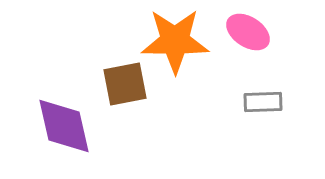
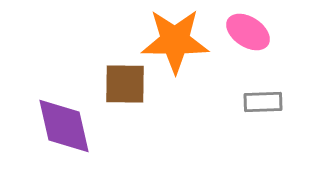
brown square: rotated 12 degrees clockwise
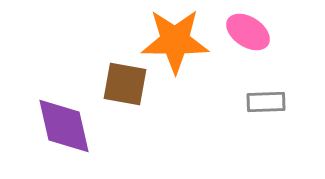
brown square: rotated 9 degrees clockwise
gray rectangle: moved 3 px right
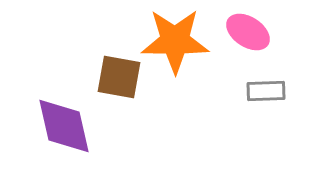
brown square: moved 6 px left, 7 px up
gray rectangle: moved 11 px up
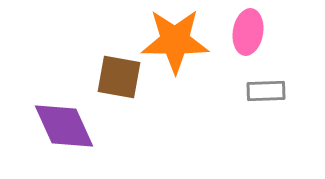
pink ellipse: rotated 66 degrees clockwise
purple diamond: rotated 12 degrees counterclockwise
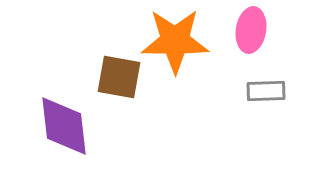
pink ellipse: moved 3 px right, 2 px up
purple diamond: rotated 18 degrees clockwise
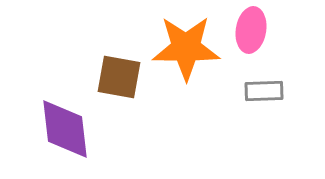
orange star: moved 11 px right, 7 px down
gray rectangle: moved 2 px left
purple diamond: moved 1 px right, 3 px down
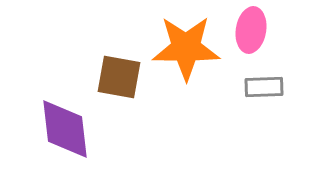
gray rectangle: moved 4 px up
